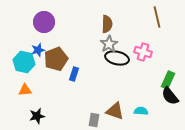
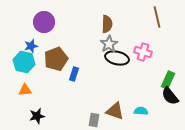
blue star: moved 7 px left, 4 px up
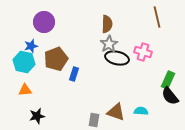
brown triangle: moved 1 px right, 1 px down
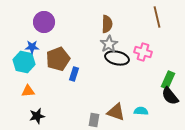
blue star: moved 1 px right, 1 px down; rotated 16 degrees clockwise
brown pentagon: moved 2 px right
orange triangle: moved 3 px right, 1 px down
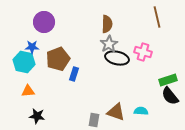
green rectangle: rotated 48 degrees clockwise
black star: rotated 21 degrees clockwise
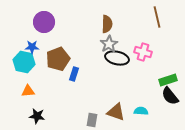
gray rectangle: moved 2 px left
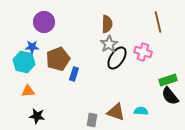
brown line: moved 1 px right, 5 px down
black ellipse: rotated 70 degrees counterclockwise
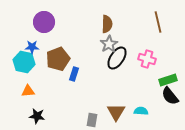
pink cross: moved 4 px right, 7 px down
brown triangle: rotated 42 degrees clockwise
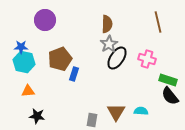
purple circle: moved 1 px right, 2 px up
blue star: moved 11 px left
brown pentagon: moved 2 px right
green rectangle: rotated 36 degrees clockwise
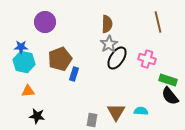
purple circle: moved 2 px down
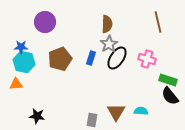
blue rectangle: moved 17 px right, 16 px up
orange triangle: moved 12 px left, 7 px up
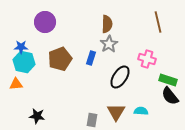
black ellipse: moved 3 px right, 19 px down
